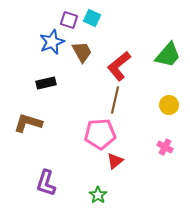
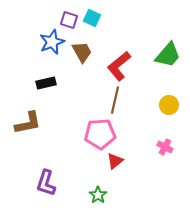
brown L-shape: rotated 152 degrees clockwise
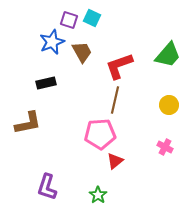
red L-shape: rotated 20 degrees clockwise
purple L-shape: moved 1 px right, 4 px down
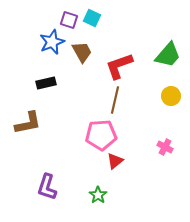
yellow circle: moved 2 px right, 9 px up
pink pentagon: moved 1 px right, 1 px down
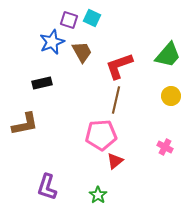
black rectangle: moved 4 px left
brown line: moved 1 px right
brown L-shape: moved 3 px left, 1 px down
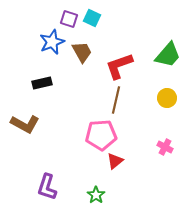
purple square: moved 1 px up
yellow circle: moved 4 px left, 2 px down
brown L-shape: rotated 40 degrees clockwise
green star: moved 2 px left
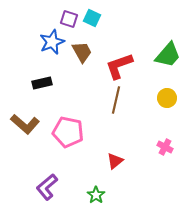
brown L-shape: rotated 12 degrees clockwise
pink pentagon: moved 33 px left, 3 px up; rotated 16 degrees clockwise
purple L-shape: rotated 32 degrees clockwise
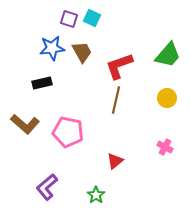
blue star: moved 6 px down; rotated 15 degrees clockwise
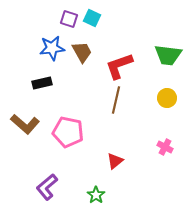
green trapezoid: rotated 56 degrees clockwise
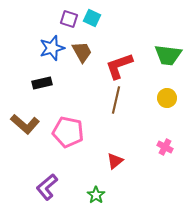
blue star: rotated 10 degrees counterclockwise
